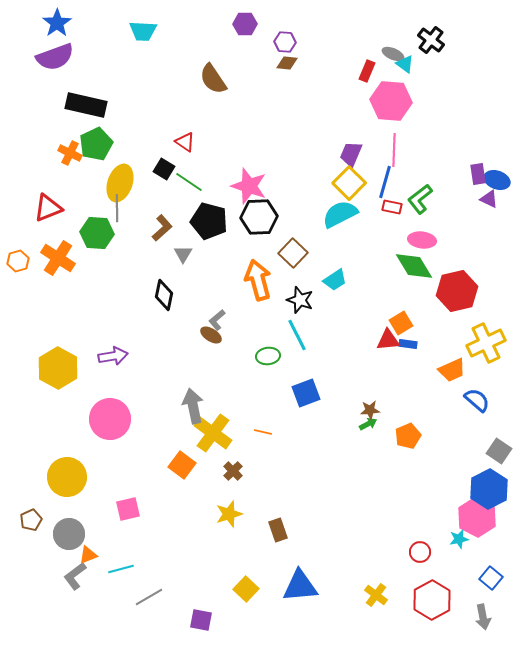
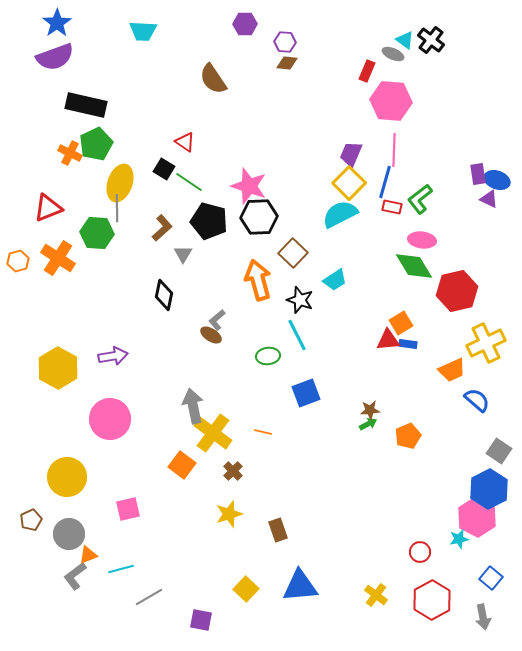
cyan triangle at (405, 64): moved 24 px up
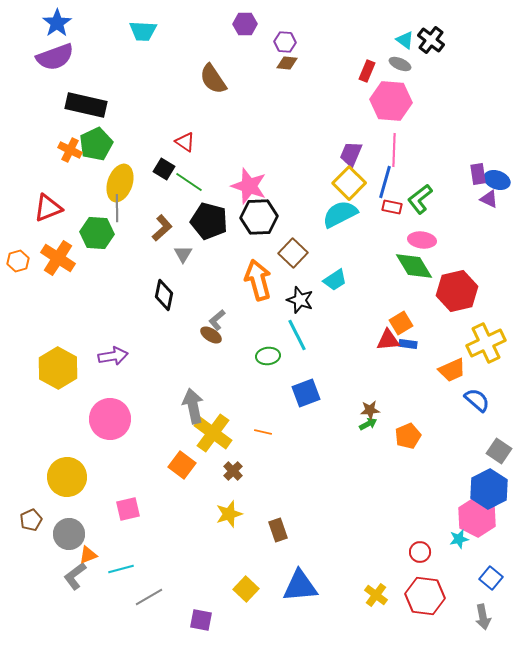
gray ellipse at (393, 54): moved 7 px right, 10 px down
orange cross at (70, 153): moved 3 px up
red hexagon at (432, 600): moved 7 px left, 4 px up; rotated 24 degrees counterclockwise
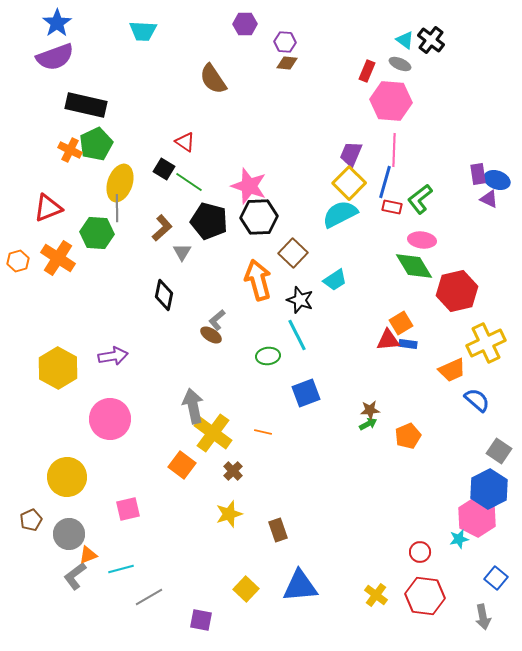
gray triangle at (183, 254): moved 1 px left, 2 px up
blue square at (491, 578): moved 5 px right
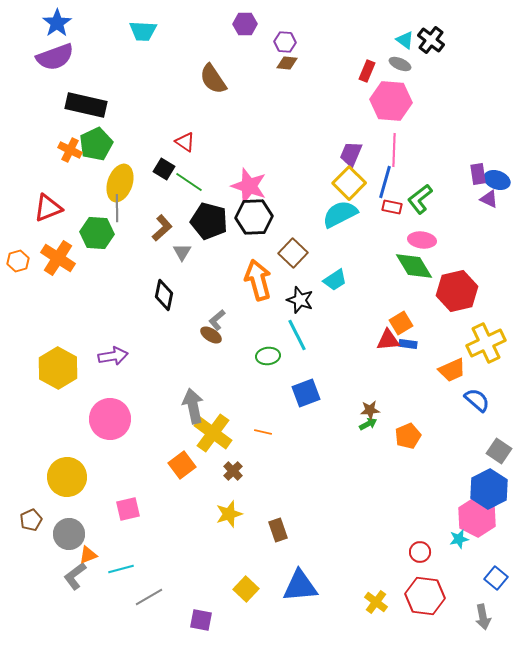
black hexagon at (259, 217): moved 5 px left
orange square at (182, 465): rotated 16 degrees clockwise
yellow cross at (376, 595): moved 7 px down
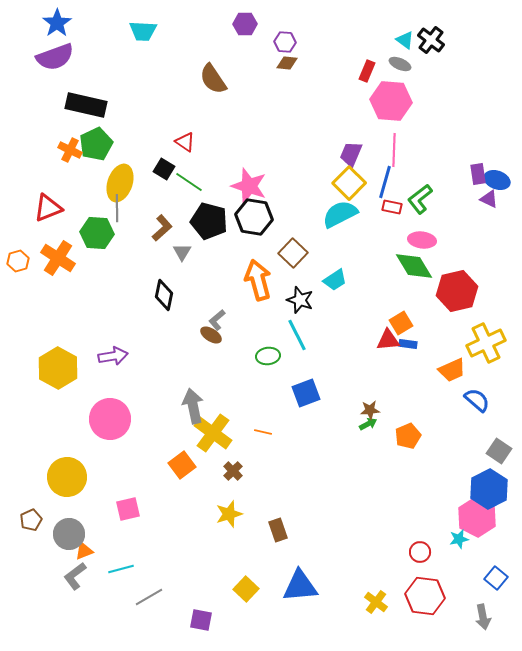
black hexagon at (254, 217): rotated 12 degrees clockwise
orange triangle at (88, 555): moved 4 px left, 4 px up
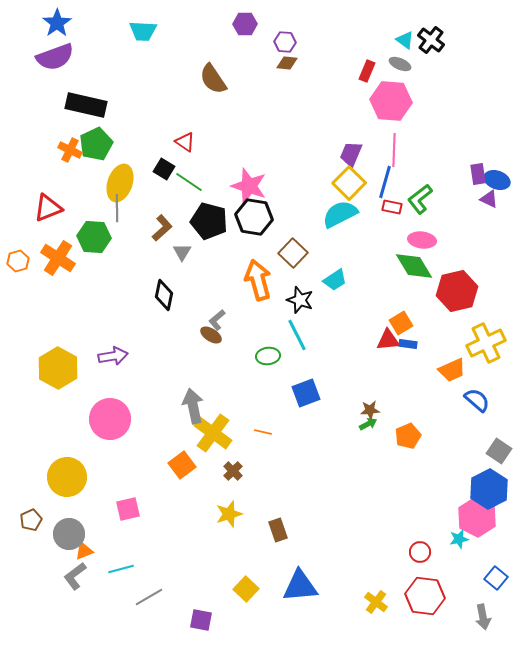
green hexagon at (97, 233): moved 3 px left, 4 px down
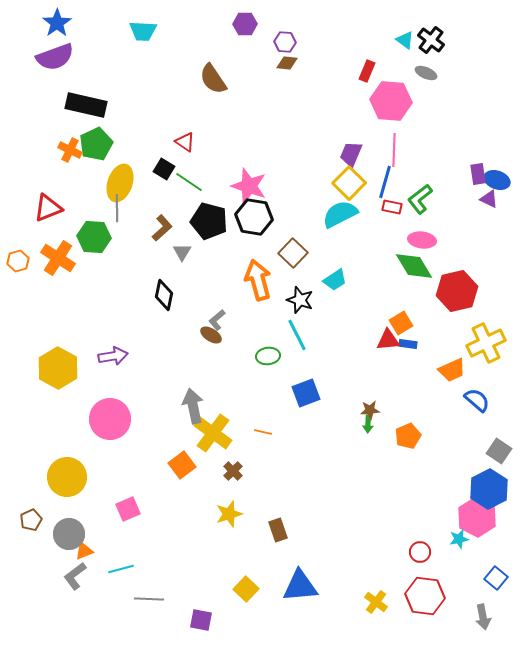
gray ellipse at (400, 64): moved 26 px right, 9 px down
green arrow at (368, 424): rotated 120 degrees clockwise
pink square at (128, 509): rotated 10 degrees counterclockwise
gray line at (149, 597): moved 2 px down; rotated 32 degrees clockwise
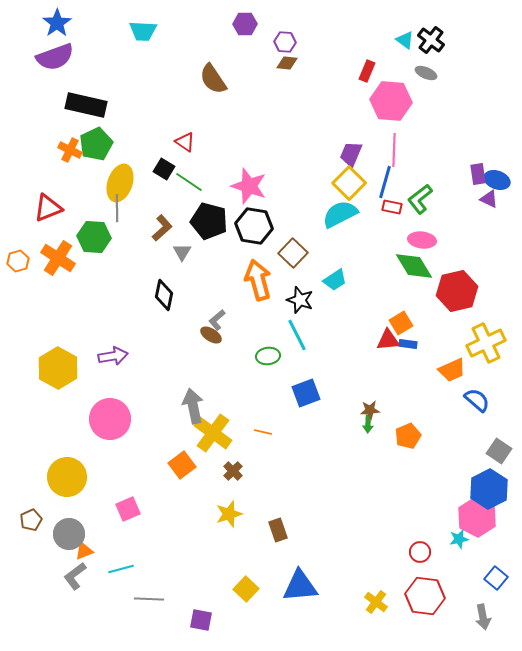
black hexagon at (254, 217): moved 9 px down
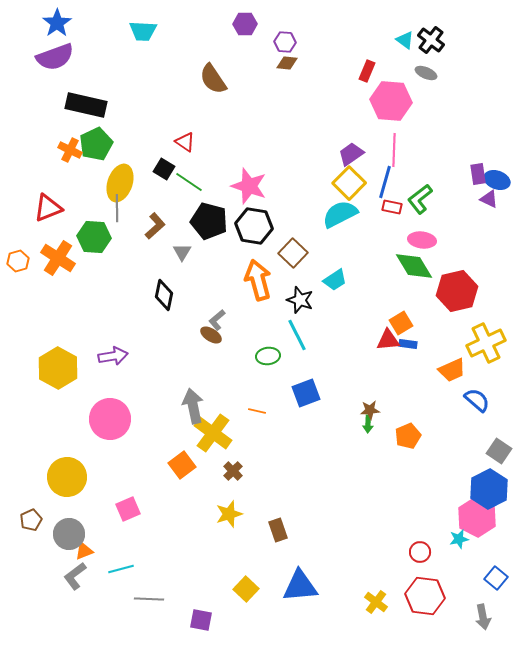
purple trapezoid at (351, 154): rotated 32 degrees clockwise
brown L-shape at (162, 228): moved 7 px left, 2 px up
orange line at (263, 432): moved 6 px left, 21 px up
